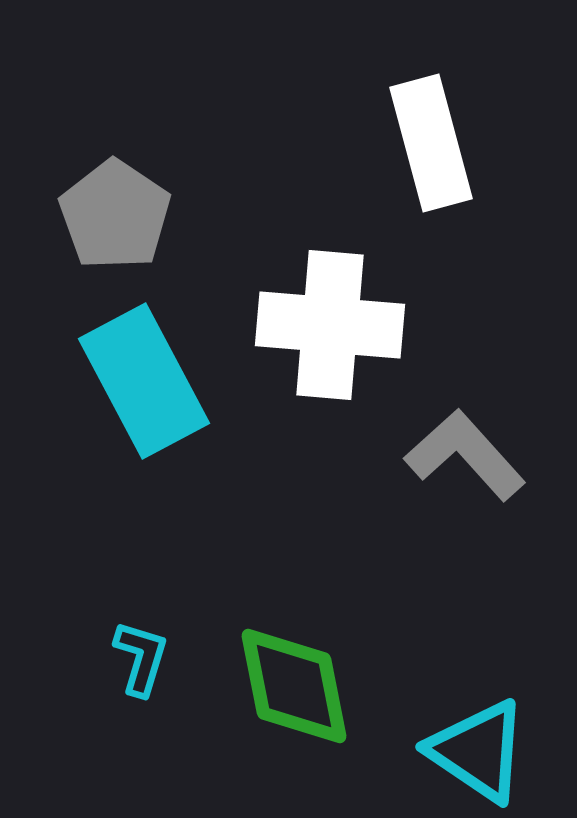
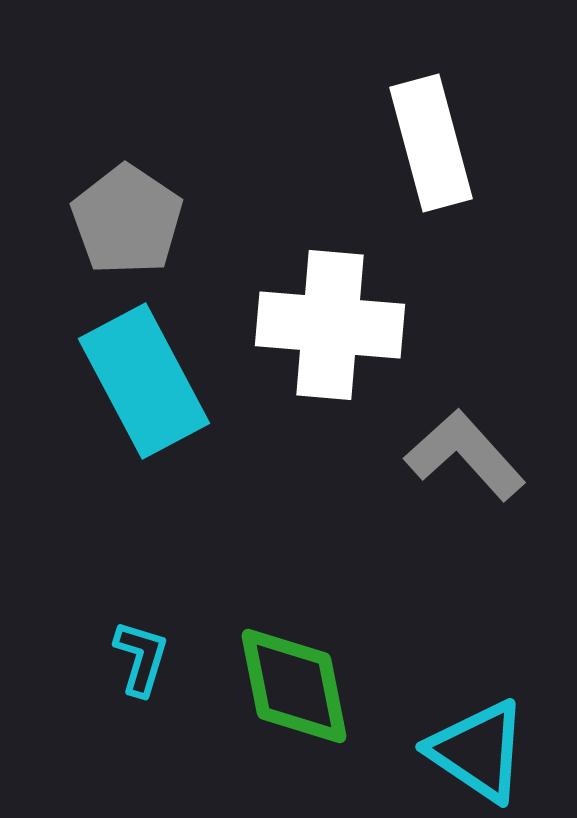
gray pentagon: moved 12 px right, 5 px down
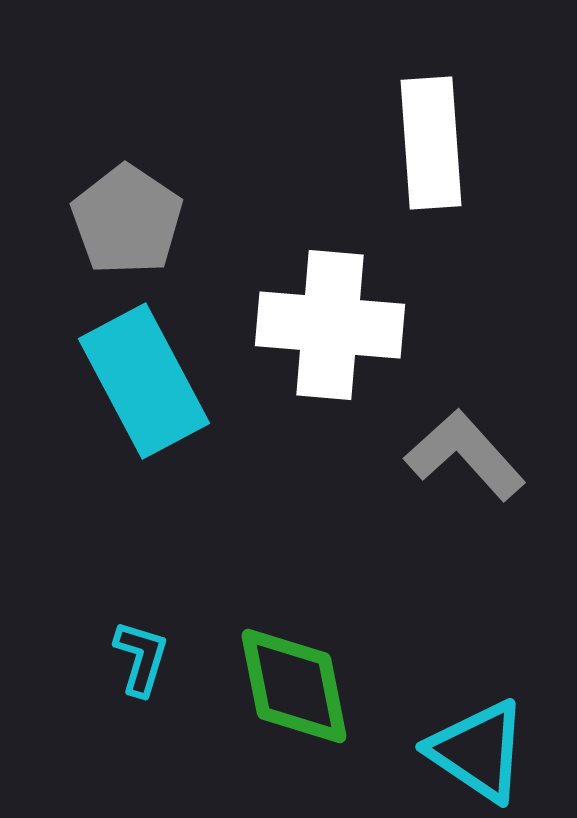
white rectangle: rotated 11 degrees clockwise
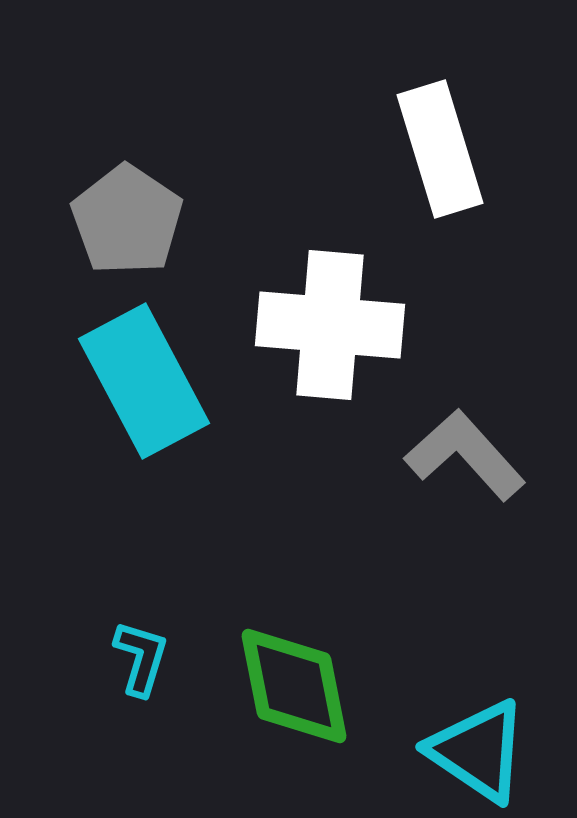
white rectangle: moved 9 px right, 6 px down; rotated 13 degrees counterclockwise
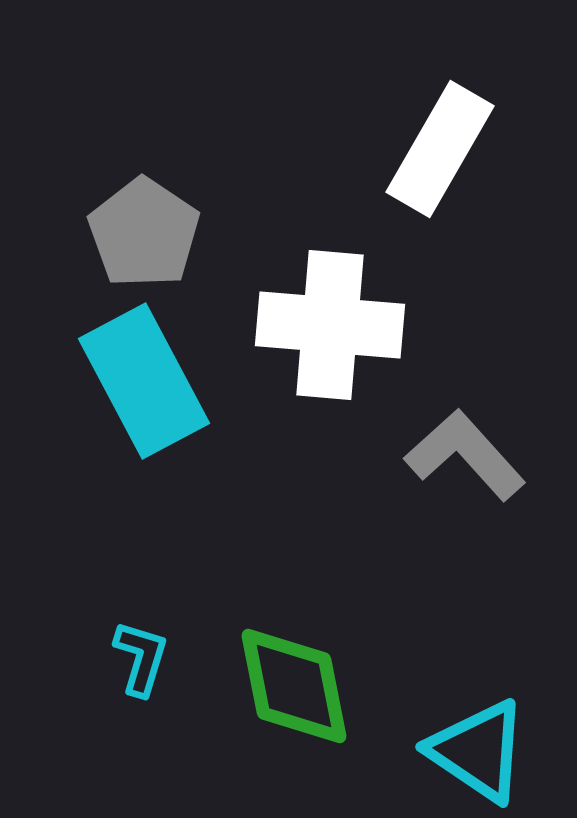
white rectangle: rotated 47 degrees clockwise
gray pentagon: moved 17 px right, 13 px down
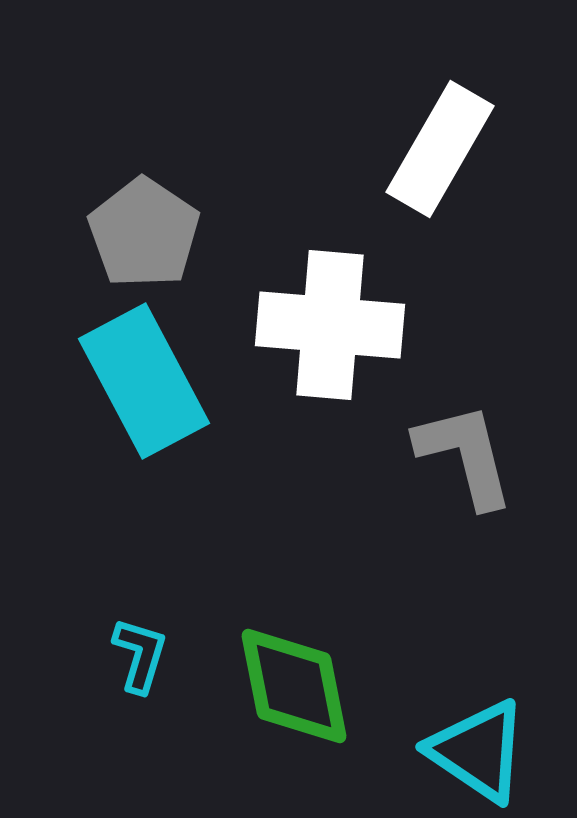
gray L-shape: rotated 28 degrees clockwise
cyan L-shape: moved 1 px left, 3 px up
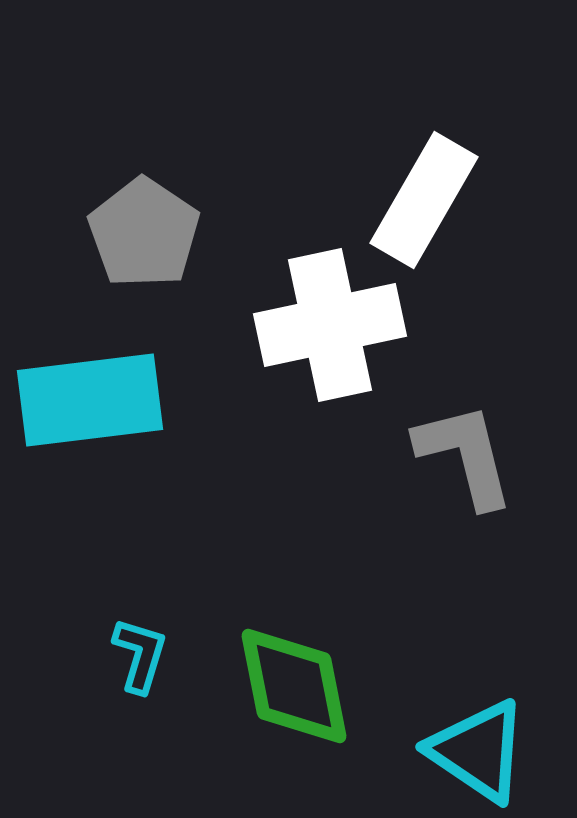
white rectangle: moved 16 px left, 51 px down
white cross: rotated 17 degrees counterclockwise
cyan rectangle: moved 54 px left, 19 px down; rotated 69 degrees counterclockwise
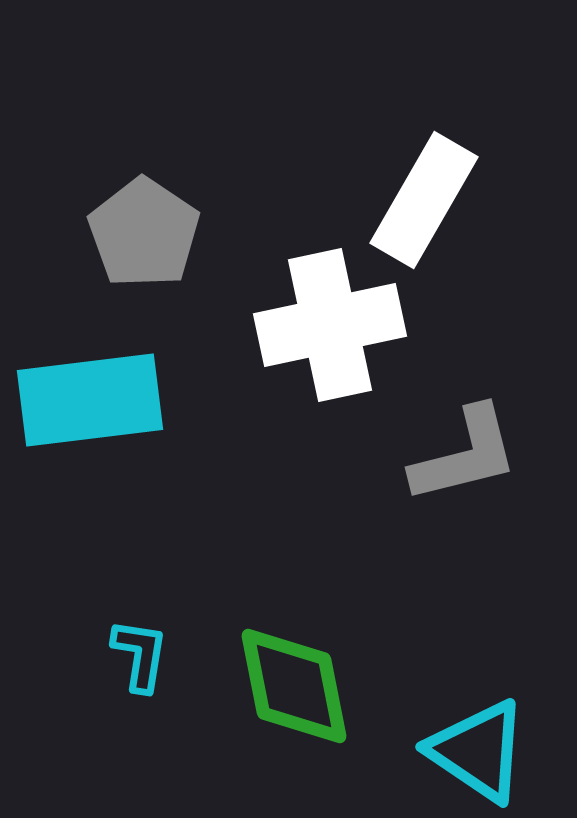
gray L-shape: rotated 90 degrees clockwise
cyan L-shape: rotated 8 degrees counterclockwise
